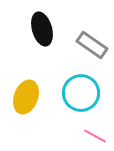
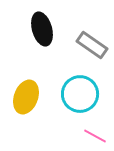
cyan circle: moved 1 px left, 1 px down
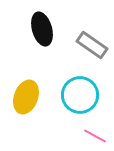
cyan circle: moved 1 px down
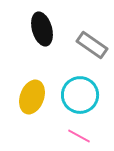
yellow ellipse: moved 6 px right
pink line: moved 16 px left
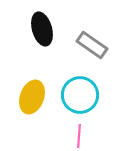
pink line: rotated 65 degrees clockwise
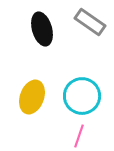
gray rectangle: moved 2 px left, 23 px up
cyan circle: moved 2 px right, 1 px down
pink line: rotated 15 degrees clockwise
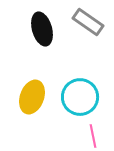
gray rectangle: moved 2 px left
cyan circle: moved 2 px left, 1 px down
pink line: moved 14 px right; rotated 30 degrees counterclockwise
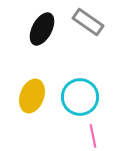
black ellipse: rotated 44 degrees clockwise
yellow ellipse: moved 1 px up
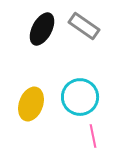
gray rectangle: moved 4 px left, 4 px down
yellow ellipse: moved 1 px left, 8 px down
